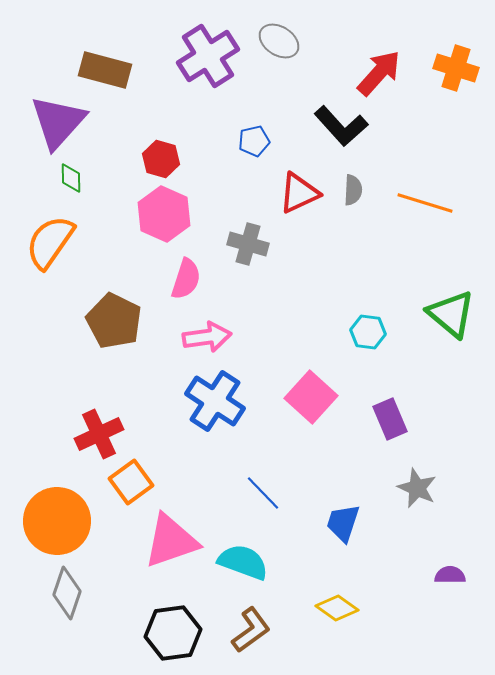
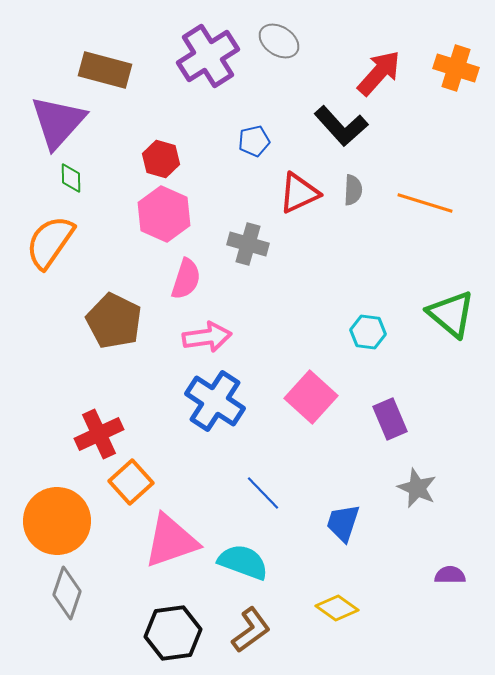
orange square: rotated 6 degrees counterclockwise
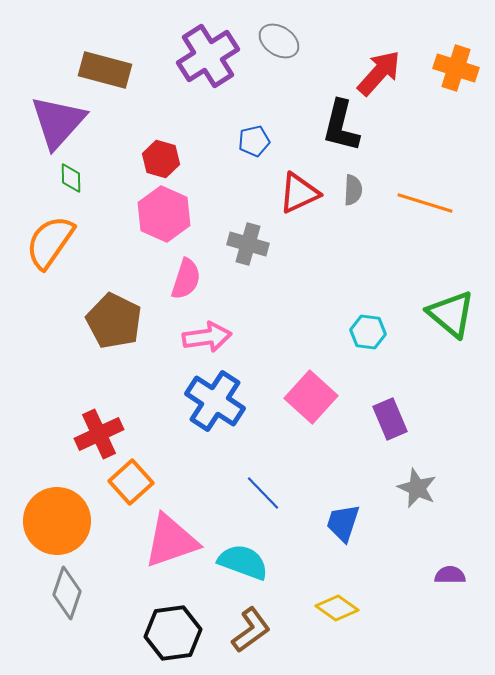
black L-shape: rotated 56 degrees clockwise
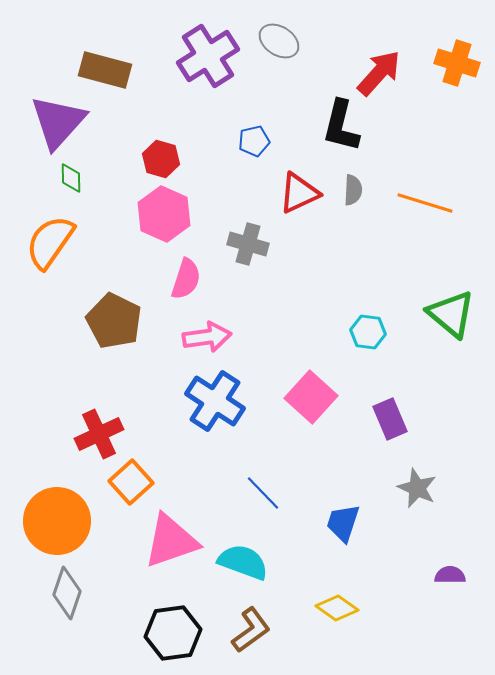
orange cross: moved 1 px right, 5 px up
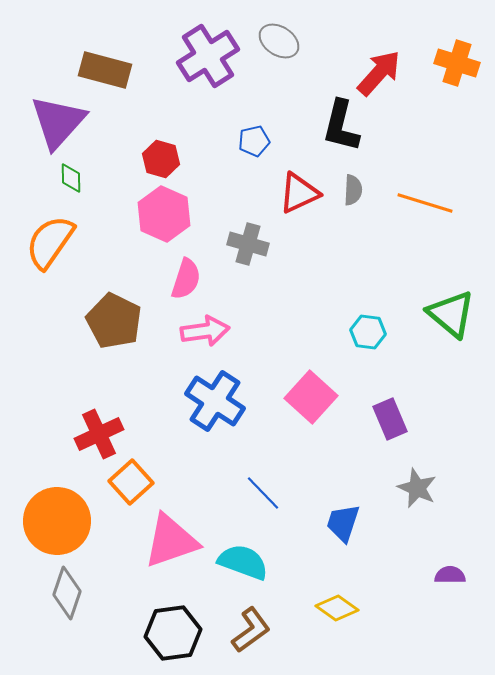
pink arrow: moved 2 px left, 6 px up
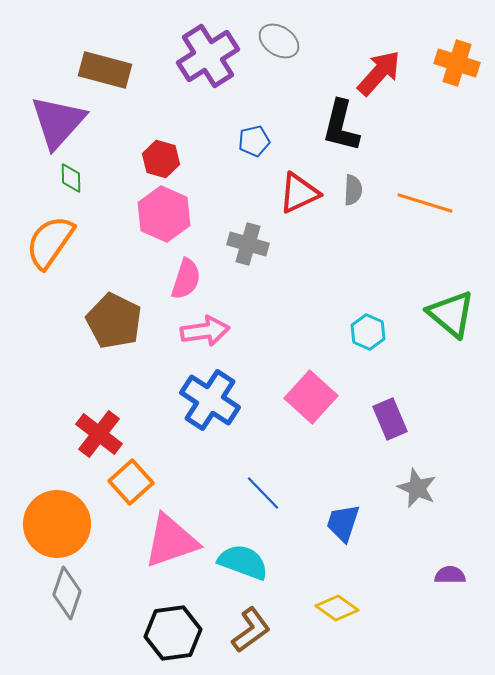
cyan hexagon: rotated 16 degrees clockwise
blue cross: moved 5 px left, 1 px up
red cross: rotated 27 degrees counterclockwise
orange circle: moved 3 px down
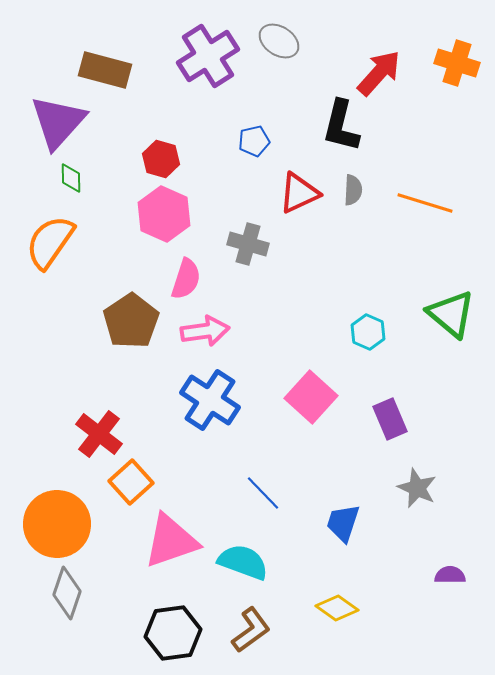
brown pentagon: moved 17 px right; rotated 12 degrees clockwise
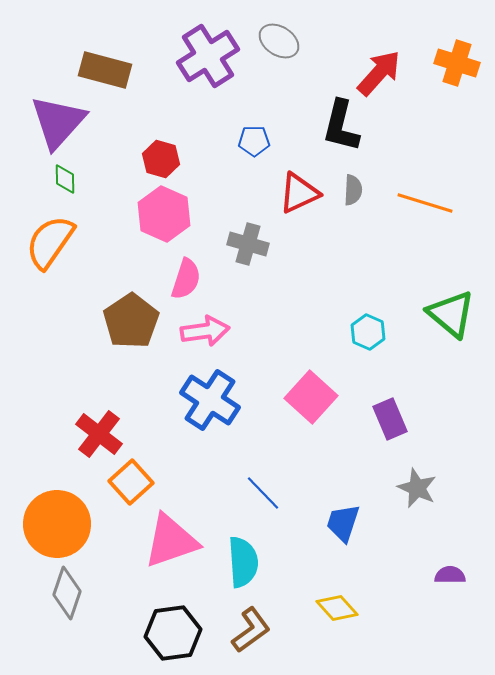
blue pentagon: rotated 12 degrees clockwise
green diamond: moved 6 px left, 1 px down
cyan semicircle: rotated 66 degrees clockwise
yellow diamond: rotated 12 degrees clockwise
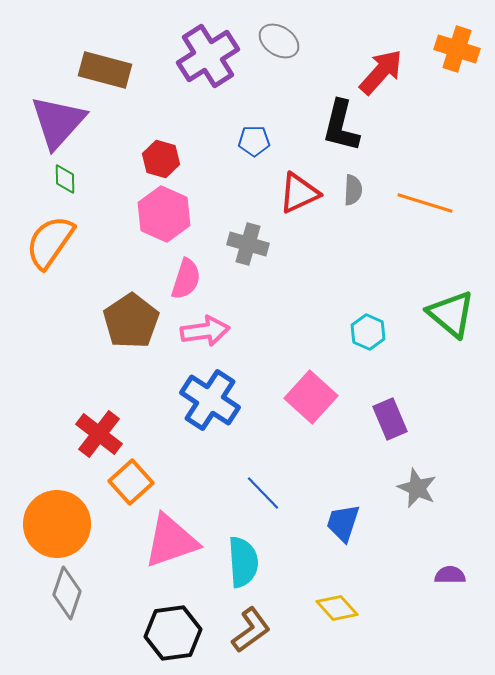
orange cross: moved 14 px up
red arrow: moved 2 px right, 1 px up
